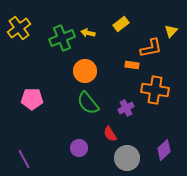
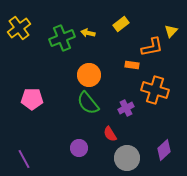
orange L-shape: moved 1 px right, 1 px up
orange circle: moved 4 px right, 4 px down
orange cross: rotated 8 degrees clockwise
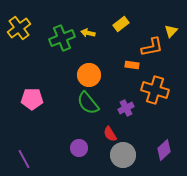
gray circle: moved 4 px left, 3 px up
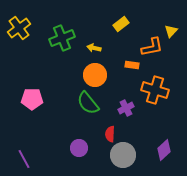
yellow arrow: moved 6 px right, 15 px down
orange circle: moved 6 px right
red semicircle: rotated 35 degrees clockwise
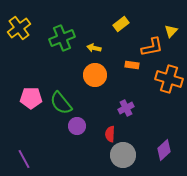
orange cross: moved 14 px right, 11 px up
pink pentagon: moved 1 px left, 1 px up
green semicircle: moved 27 px left
purple circle: moved 2 px left, 22 px up
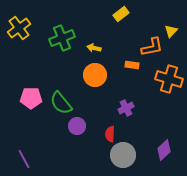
yellow rectangle: moved 10 px up
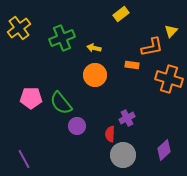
purple cross: moved 1 px right, 10 px down
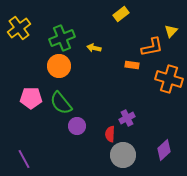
orange circle: moved 36 px left, 9 px up
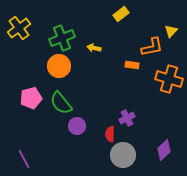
pink pentagon: rotated 15 degrees counterclockwise
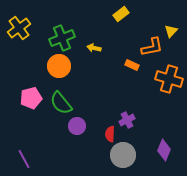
orange rectangle: rotated 16 degrees clockwise
purple cross: moved 2 px down
purple diamond: rotated 25 degrees counterclockwise
